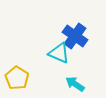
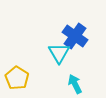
cyan triangle: rotated 35 degrees clockwise
cyan arrow: rotated 30 degrees clockwise
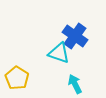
cyan triangle: rotated 40 degrees counterclockwise
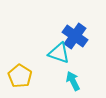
yellow pentagon: moved 3 px right, 2 px up
cyan arrow: moved 2 px left, 3 px up
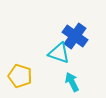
yellow pentagon: rotated 15 degrees counterclockwise
cyan arrow: moved 1 px left, 1 px down
